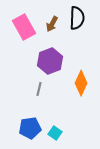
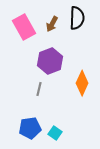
orange diamond: moved 1 px right
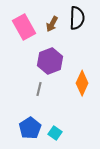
blue pentagon: rotated 25 degrees counterclockwise
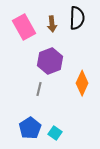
brown arrow: rotated 35 degrees counterclockwise
